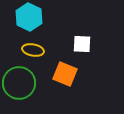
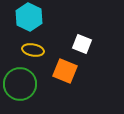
white square: rotated 18 degrees clockwise
orange square: moved 3 px up
green circle: moved 1 px right, 1 px down
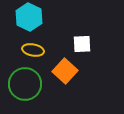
white square: rotated 24 degrees counterclockwise
orange square: rotated 20 degrees clockwise
green circle: moved 5 px right
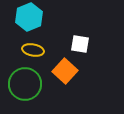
cyan hexagon: rotated 12 degrees clockwise
white square: moved 2 px left; rotated 12 degrees clockwise
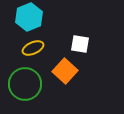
yellow ellipse: moved 2 px up; rotated 35 degrees counterclockwise
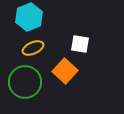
green circle: moved 2 px up
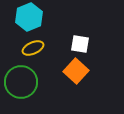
orange square: moved 11 px right
green circle: moved 4 px left
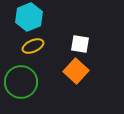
yellow ellipse: moved 2 px up
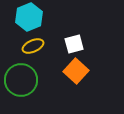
white square: moved 6 px left; rotated 24 degrees counterclockwise
green circle: moved 2 px up
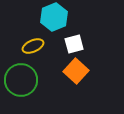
cyan hexagon: moved 25 px right
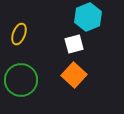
cyan hexagon: moved 34 px right
yellow ellipse: moved 14 px left, 12 px up; rotated 45 degrees counterclockwise
orange square: moved 2 px left, 4 px down
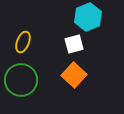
yellow ellipse: moved 4 px right, 8 px down
